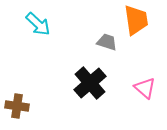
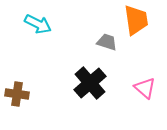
cyan arrow: rotated 16 degrees counterclockwise
brown cross: moved 12 px up
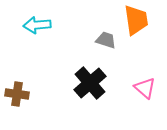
cyan arrow: moved 1 px left, 1 px down; rotated 148 degrees clockwise
gray trapezoid: moved 1 px left, 2 px up
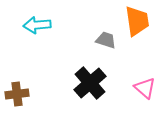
orange trapezoid: moved 1 px right, 1 px down
brown cross: rotated 15 degrees counterclockwise
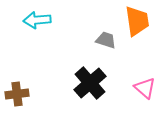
cyan arrow: moved 5 px up
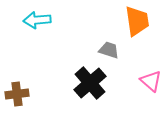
gray trapezoid: moved 3 px right, 10 px down
pink triangle: moved 6 px right, 7 px up
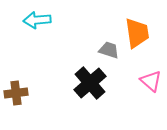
orange trapezoid: moved 12 px down
brown cross: moved 1 px left, 1 px up
